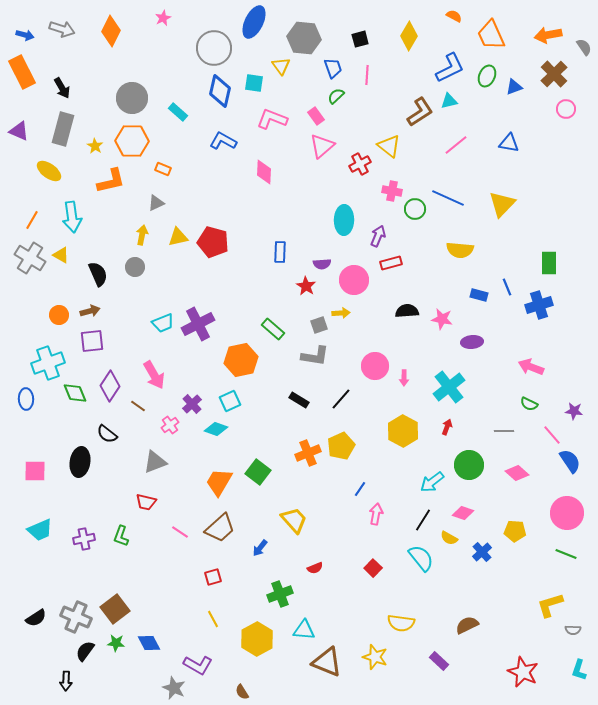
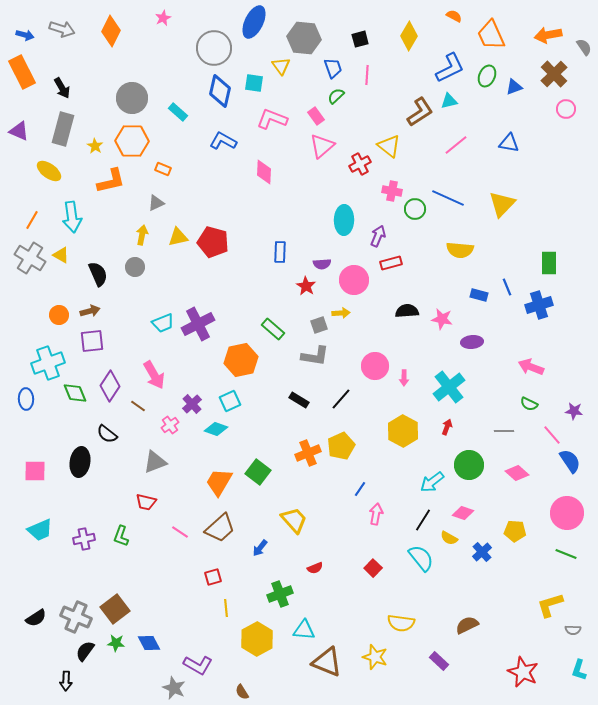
yellow line at (213, 619): moved 13 px right, 11 px up; rotated 24 degrees clockwise
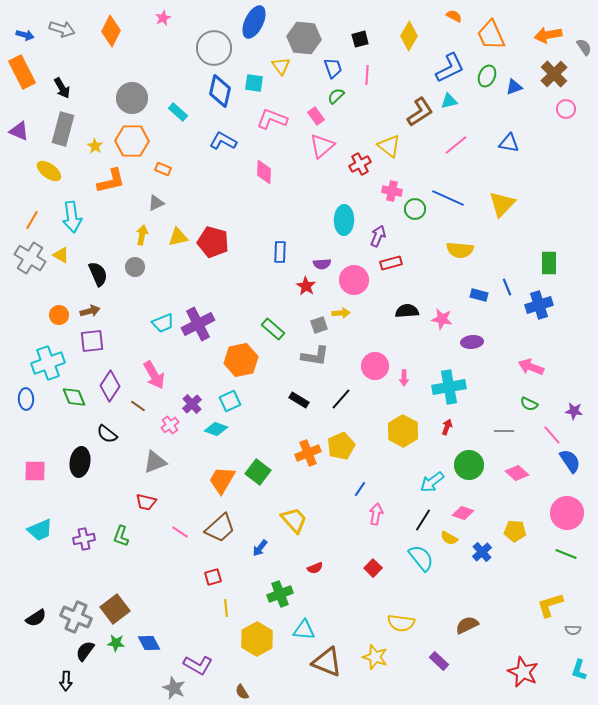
cyan cross at (449, 387): rotated 28 degrees clockwise
green diamond at (75, 393): moved 1 px left, 4 px down
orange trapezoid at (219, 482): moved 3 px right, 2 px up
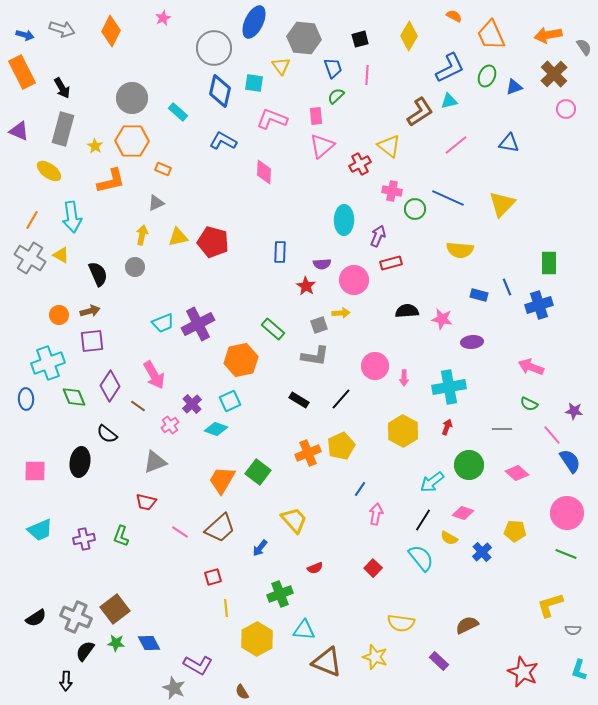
pink rectangle at (316, 116): rotated 30 degrees clockwise
gray line at (504, 431): moved 2 px left, 2 px up
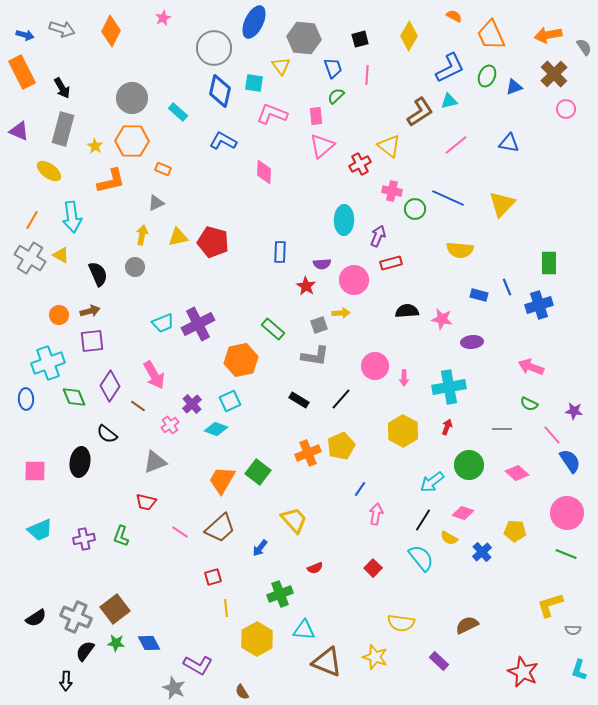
pink L-shape at (272, 119): moved 5 px up
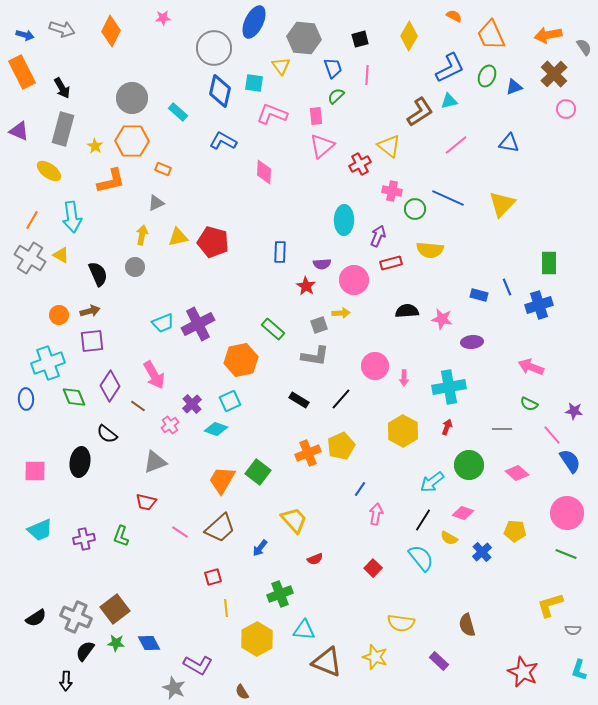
pink star at (163, 18): rotated 21 degrees clockwise
yellow semicircle at (460, 250): moved 30 px left
red semicircle at (315, 568): moved 9 px up
brown semicircle at (467, 625): rotated 80 degrees counterclockwise
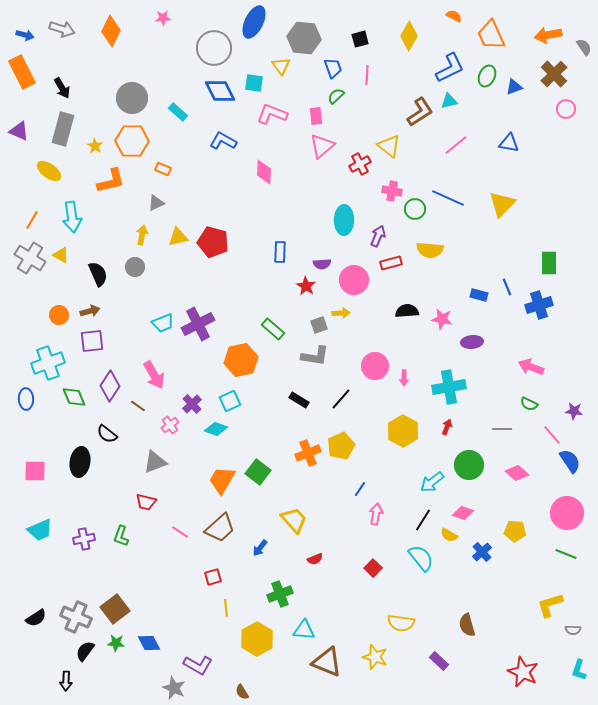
blue diamond at (220, 91): rotated 40 degrees counterclockwise
yellow semicircle at (449, 538): moved 3 px up
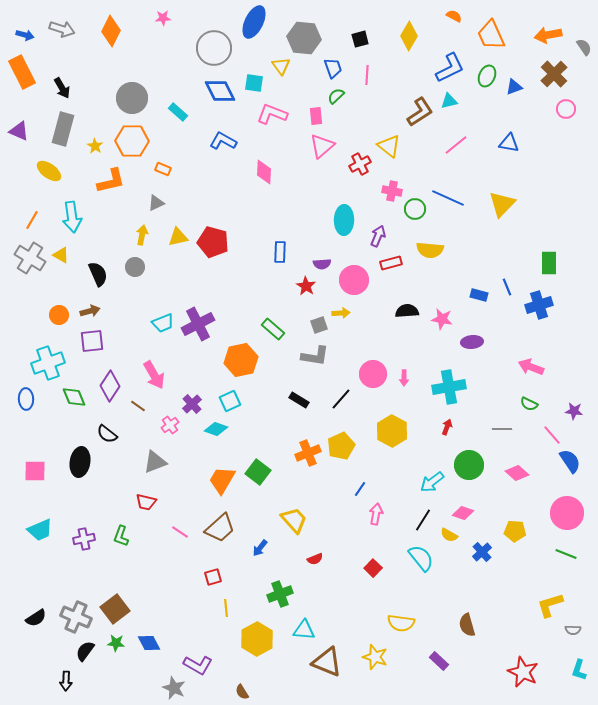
pink circle at (375, 366): moved 2 px left, 8 px down
yellow hexagon at (403, 431): moved 11 px left
